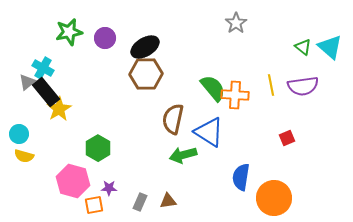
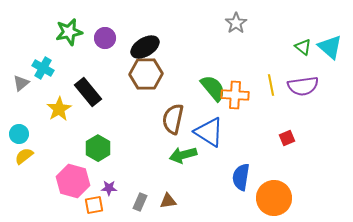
gray triangle: moved 6 px left, 1 px down
black rectangle: moved 42 px right
yellow semicircle: rotated 126 degrees clockwise
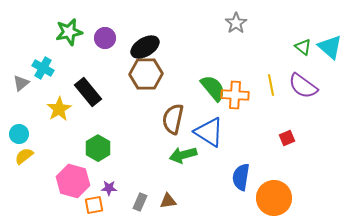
purple semicircle: rotated 44 degrees clockwise
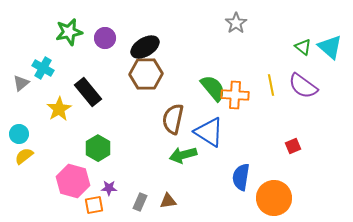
red square: moved 6 px right, 8 px down
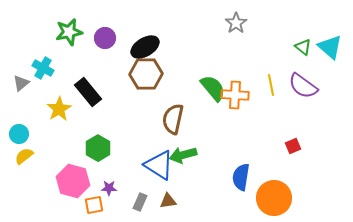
blue triangle: moved 50 px left, 33 px down
